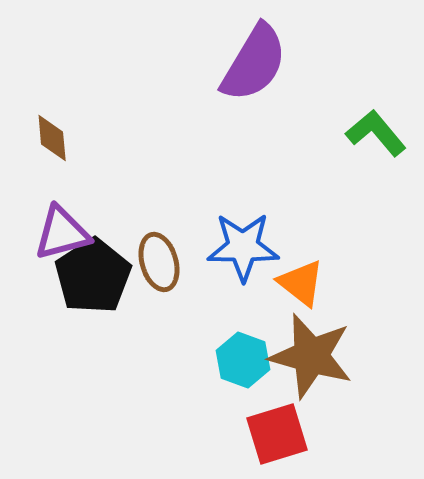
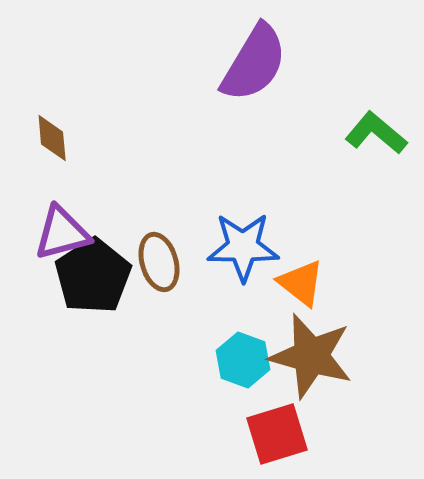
green L-shape: rotated 10 degrees counterclockwise
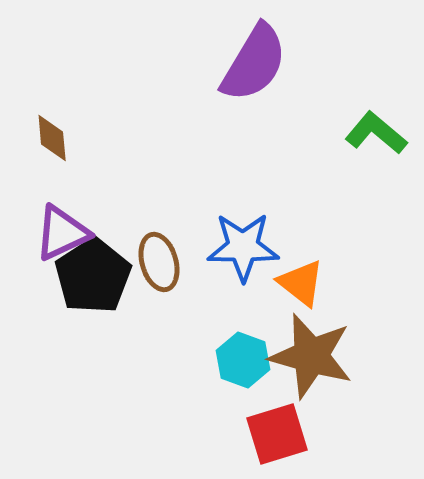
purple triangle: rotated 10 degrees counterclockwise
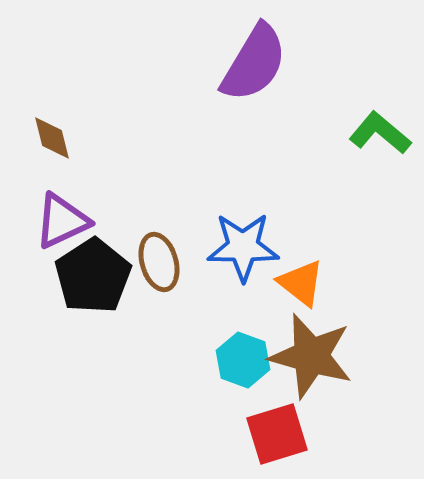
green L-shape: moved 4 px right
brown diamond: rotated 9 degrees counterclockwise
purple triangle: moved 12 px up
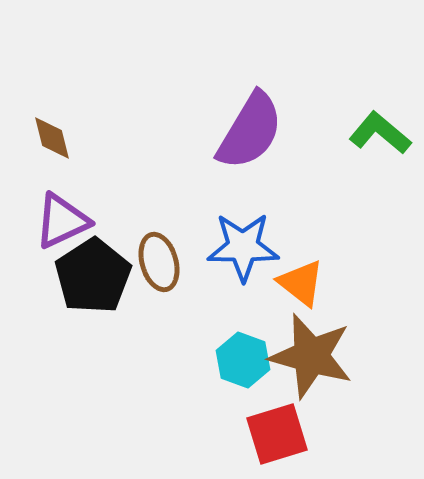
purple semicircle: moved 4 px left, 68 px down
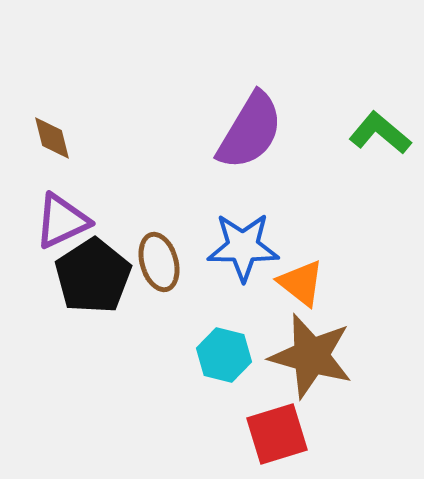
cyan hexagon: moved 19 px left, 5 px up; rotated 6 degrees counterclockwise
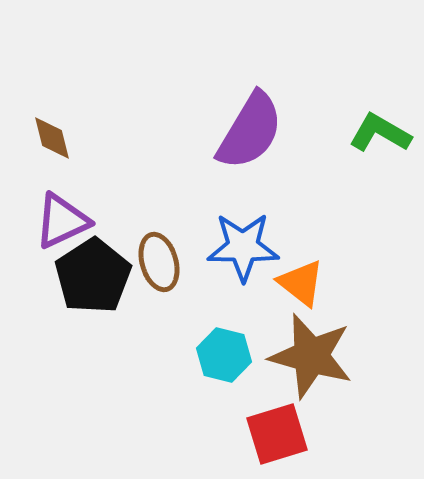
green L-shape: rotated 10 degrees counterclockwise
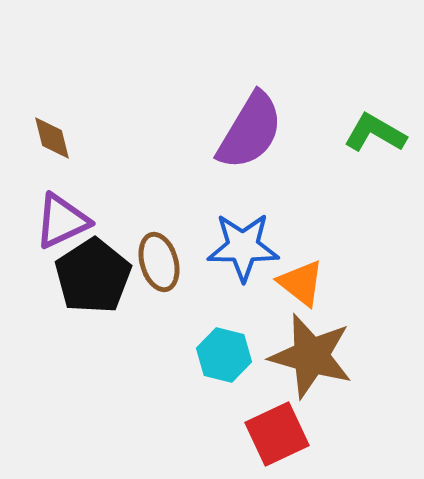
green L-shape: moved 5 px left
red square: rotated 8 degrees counterclockwise
